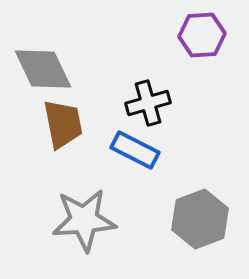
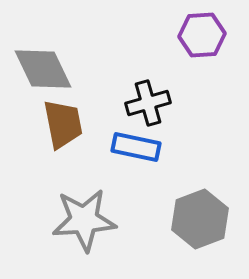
blue rectangle: moved 1 px right, 3 px up; rotated 15 degrees counterclockwise
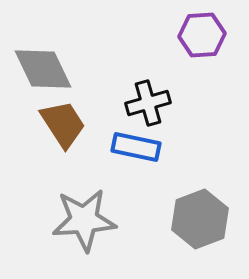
brown trapezoid: rotated 22 degrees counterclockwise
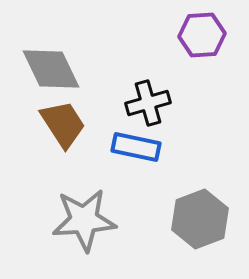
gray diamond: moved 8 px right
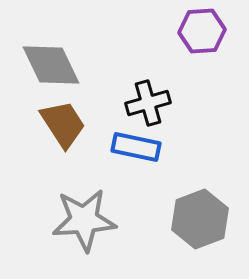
purple hexagon: moved 4 px up
gray diamond: moved 4 px up
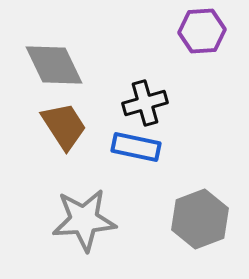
gray diamond: moved 3 px right
black cross: moved 3 px left
brown trapezoid: moved 1 px right, 2 px down
